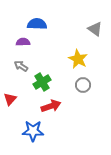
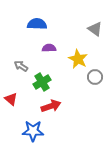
purple semicircle: moved 26 px right, 6 px down
gray circle: moved 12 px right, 8 px up
red triangle: moved 1 px right; rotated 32 degrees counterclockwise
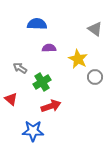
gray arrow: moved 1 px left, 2 px down
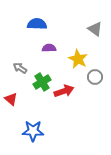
red arrow: moved 13 px right, 15 px up
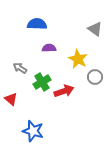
blue star: rotated 15 degrees clockwise
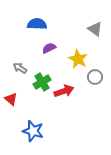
purple semicircle: rotated 24 degrees counterclockwise
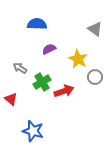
purple semicircle: moved 1 px down
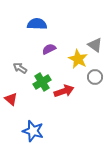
gray triangle: moved 16 px down
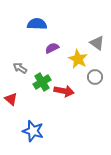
gray triangle: moved 2 px right, 2 px up
purple semicircle: moved 3 px right, 1 px up
red arrow: rotated 30 degrees clockwise
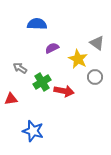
red triangle: rotated 48 degrees counterclockwise
